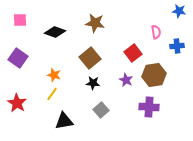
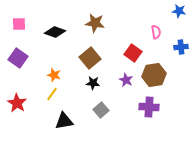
pink square: moved 1 px left, 4 px down
blue cross: moved 4 px right, 1 px down
red square: rotated 18 degrees counterclockwise
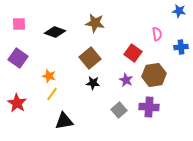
pink semicircle: moved 1 px right, 2 px down
orange star: moved 5 px left, 1 px down
gray square: moved 18 px right
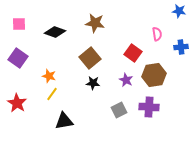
gray square: rotated 14 degrees clockwise
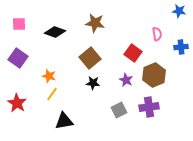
brown hexagon: rotated 15 degrees counterclockwise
purple cross: rotated 12 degrees counterclockwise
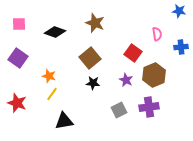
brown star: rotated 12 degrees clockwise
red star: rotated 12 degrees counterclockwise
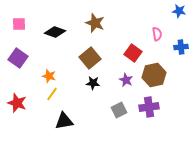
brown hexagon: rotated 10 degrees clockwise
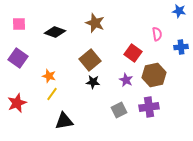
brown square: moved 2 px down
black star: moved 1 px up
red star: rotated 30 degrees clockwise
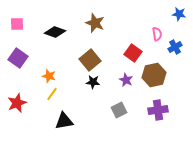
blue star: moved 3 px down
pink square: moved 2 px left
blue cross: moved 6 px left; rotated 24 degrees counterclockwise
purple cross: moved 9 px right, 3 px down
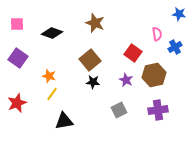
black diamond: moved 3 px left, 1 px down
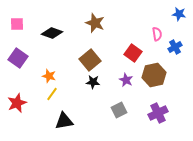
purple cross: moved 3 px down; rotated 18 degrees counterclockwise
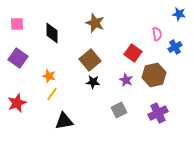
black diamond: rotated 70 degrees clockwise
